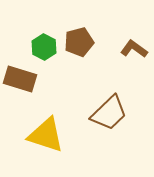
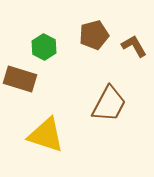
brown pentagon: moved 15 px right, 7 px up
brown L-shape: moved 3 px up; rotated 24 degrees clockwise
brown trapezoid: moved 9 px up; rotated 18 degrees counterclockwise
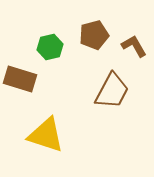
green hexagon: moved 6 px right; rotated 20 degrees clockwise
brown trapezoid: moved 3 px right, 13 px up
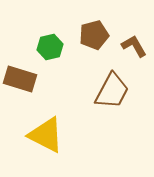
yellow triangle: rotated 9 degrees clockwise
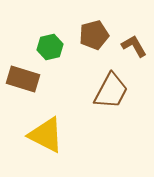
brown rectangle: moved 3 px right
brown trapezoid: moved 1 px left
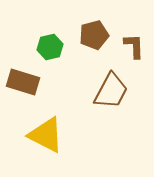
brown L-shape: rotated 28 degrees clockwise
brown rectangle: moved 3 px down
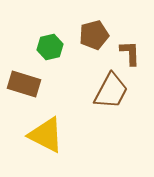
brown L-shape: moved 4 px left, 7 px down
brown rectangle: moved 1 px right, 2 px down
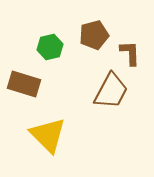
yellow triangle: moved 2 px right; rotated 18 degrees clockwise
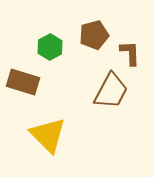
green hexagon: rotated 15 degrees counterclockwise
brown rectangle: moved 1 px left, 2 px up
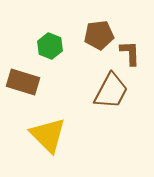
brown pentagon: moved 5 px right; rotated 8 degrees clockwise
green hexagon: moved 1 px up; rotated 10 degrees counterclockwise
